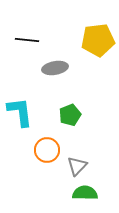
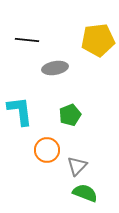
cyan L-shape: moved 1 px up
green semicircle: rotated 20 degrees clockwise
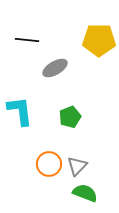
yellow pentagon: moved 1 px right; rotated 8 degrees clockwise
gray ellipse: rotated 20 degrees counterclockwise
green pentagon: moved 2 px down
orange circle: moved 2 px right, 14 px down
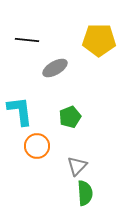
orange circle: moved 12 px left, 18 px up
green semicircle: rotated 65 degrees clockwise
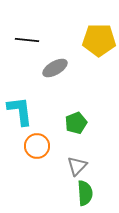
green pentagon: moved 6 px right, 6 px down
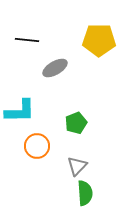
cyan L-shape: rotated 96 degrees clockwise
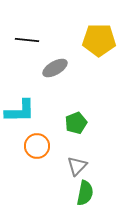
green semicircle: rotated 15 degrees clockwise
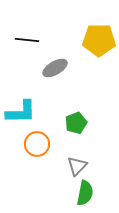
cyan L-shape: moved 1 px right, 1 px down
orange circle: moved 2 px up
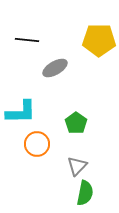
green pentagon: rotated 15 degrees counterclockwise
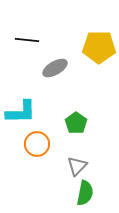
yellow pentagon: moved 7 px down
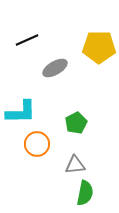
black line: rotated 30 degrees counterclockwise
green pentagon: rotated 10 degrees clockwise
gray triangle: moved 2 px left, 1 px up; rotated 40 degrees clockwise
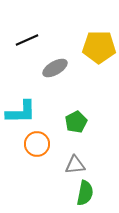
green pentagon: moved 1 px up
